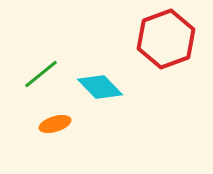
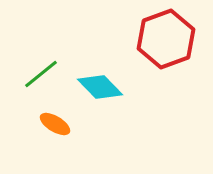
orange ellipse: rotated 48 degrees clockwise
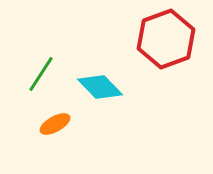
green line: rotated 18 degrees counterclockwise
orange ellipse: rotated 60 degrees counterclockwise
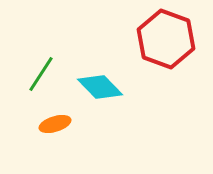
red hexagon: rotated 20 degrees counterclockwise
orange ellipse: rotated 12 degrees clockwise
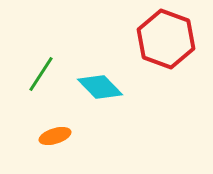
orange ellipse: moved 12 px down
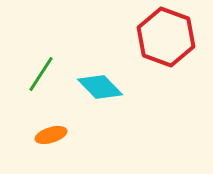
red hexagon: moved 2 px up
orange ellipse: moved 4 px left, 1 px up
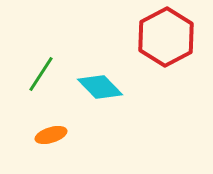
red hexagon: rotated 12 degrees clockwise
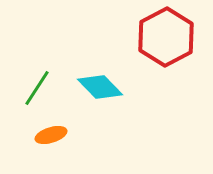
green line: moved 4 px left, 14 px down
